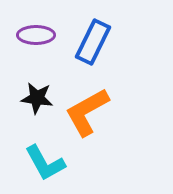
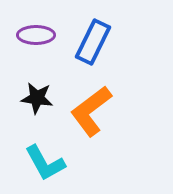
orange L-shape: moved 4 px right, 1 px up; rotated 8 degrees counterclockwise
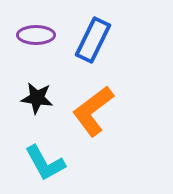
blue rectangle: moved 2 px up
orange L-shape: moved 2 px right
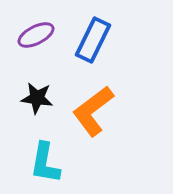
purple ellipse: rotated 27 degrees counterclockwise
cyan L-shape: rotated 39 degrees clockwise
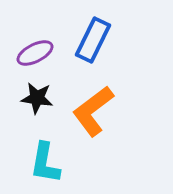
purple ellipse: moved 1 px left, 18 px down
